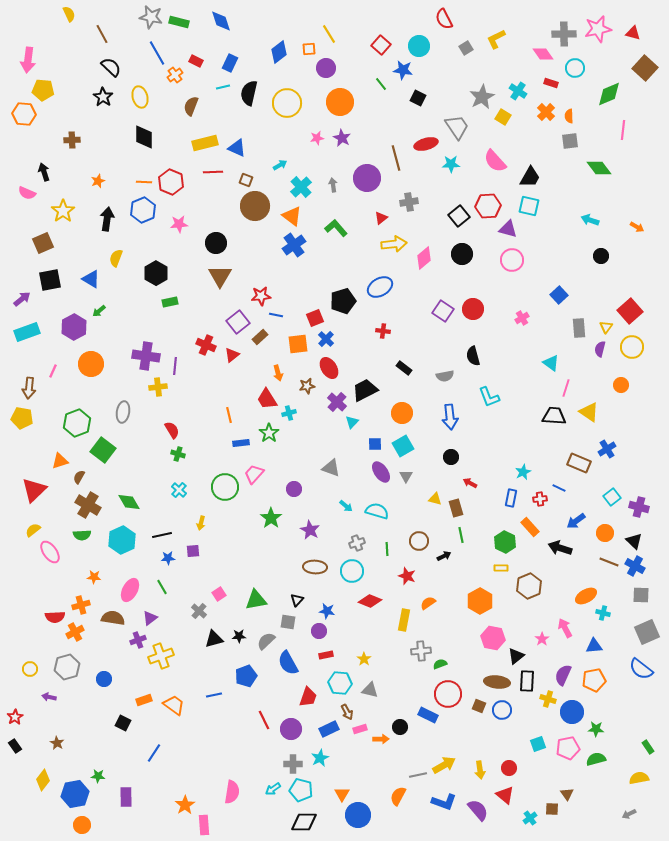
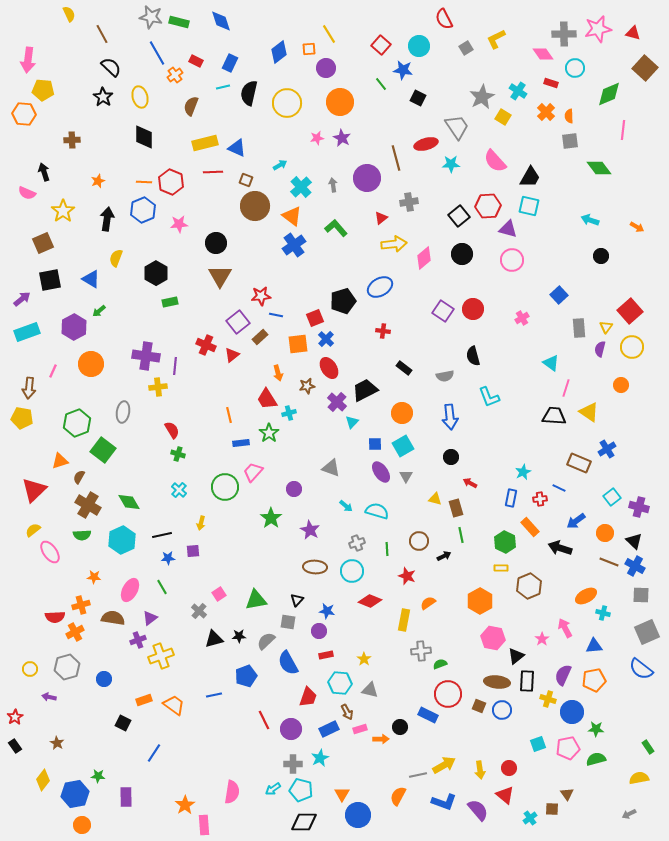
pink trapezoid at (254, 474): moved 1 px left, 2 px up
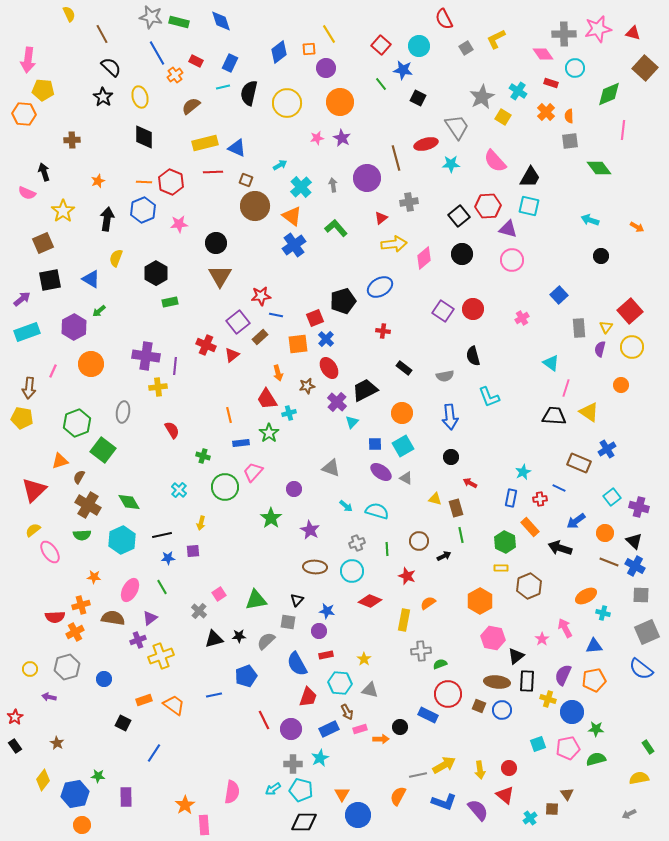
brown semicircle at (191, 106): rotated 30 degrees clockwise
green cross at (178, 454): moved 25 px right, 2 px down
purple ellipse at (381, 472): rotated 20 degrees counterclockwise
gray triangle at (406, 476): moved 2 px down; rotated 32 degrees counterclockwise
blue semicircle at (288, 663): moved 9 px right, 1 px down
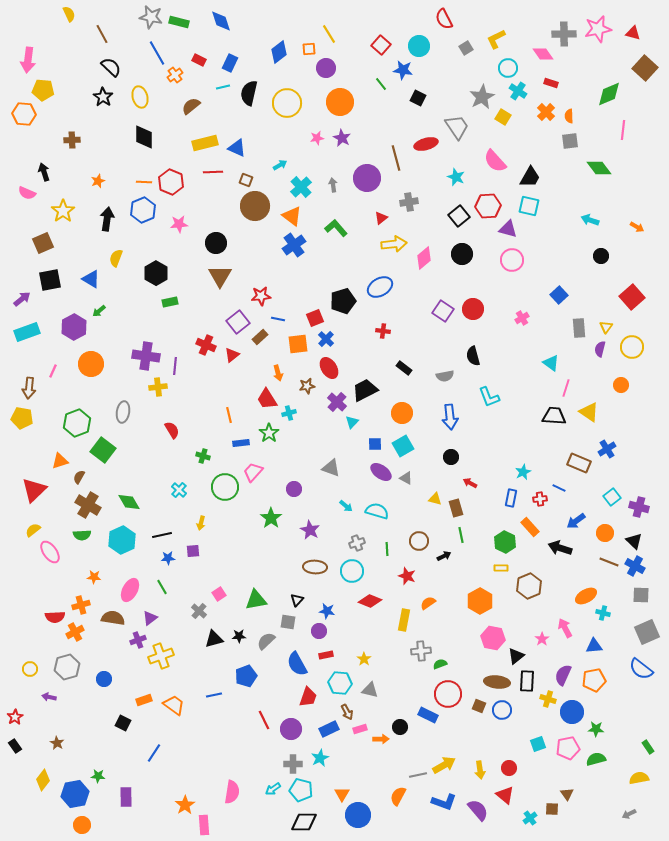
red rectangle at (196, 61): moved 3 px right, 1 px up
cyan circle at (575, 68): moved 67 px left
cyan star at (451, 164): moved 5 px right, 13 px down; rotated 24 degrees clockwise
red square at (630, 311): moved 2 px right, 14 px up
blue line at (276, 315): moved 2 px right, 4 px down
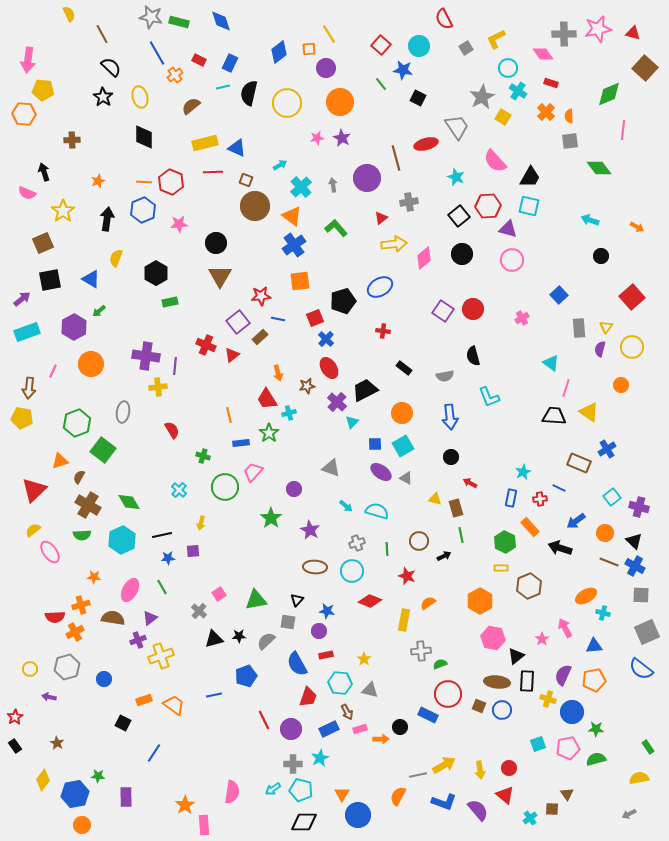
orange square at (298, 344): moved 2 px right, 63 px up
